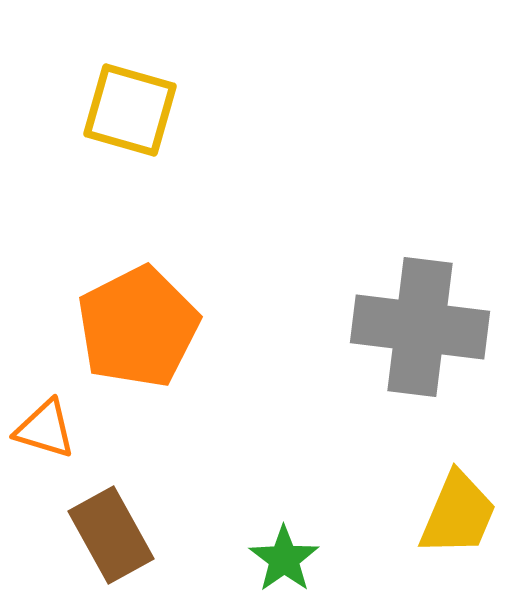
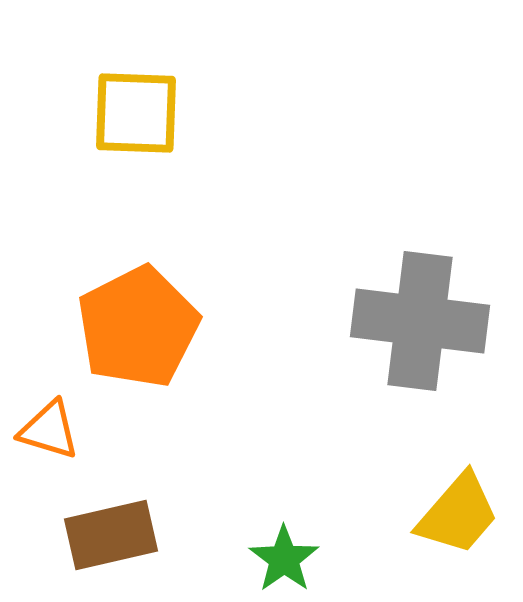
yellow square: moved 6 px right, 3 px down; rotated 14 degrees counterclockwise
gray cross: moved 6 px up
orange triangle: moved 4 px right, 1 px down
yellow trapezoid: rotated 18 degrees clockwise
brown rectangle: rotated 74 degrees counterclockwise
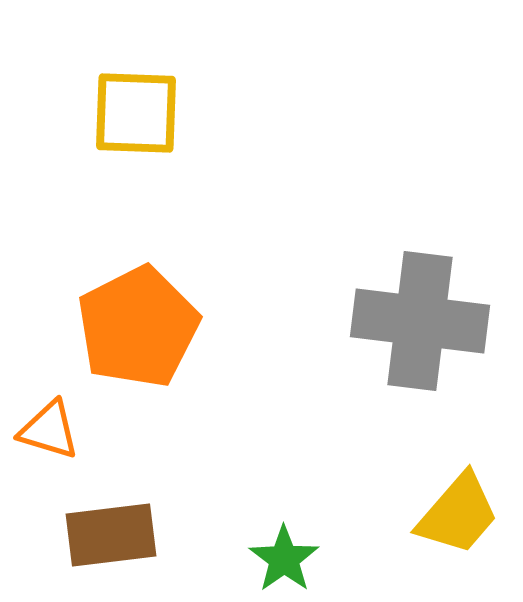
brown rectangle: rotated 6 degrees clockwise
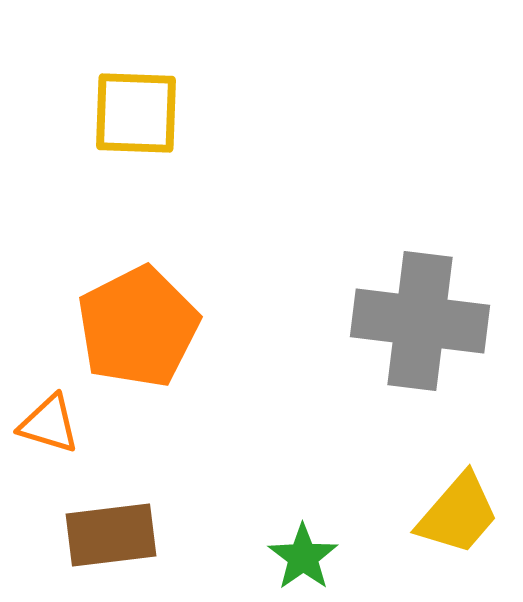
orange triangle: moved 6 px up
green star: moved 19 px right, 2 px up
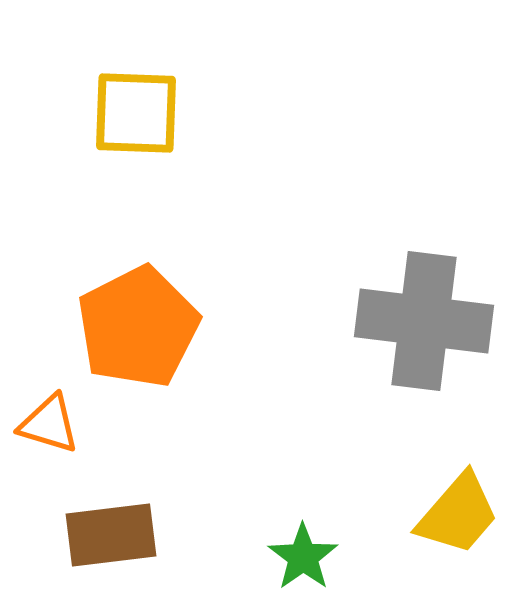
gray cross: moved 4 px right
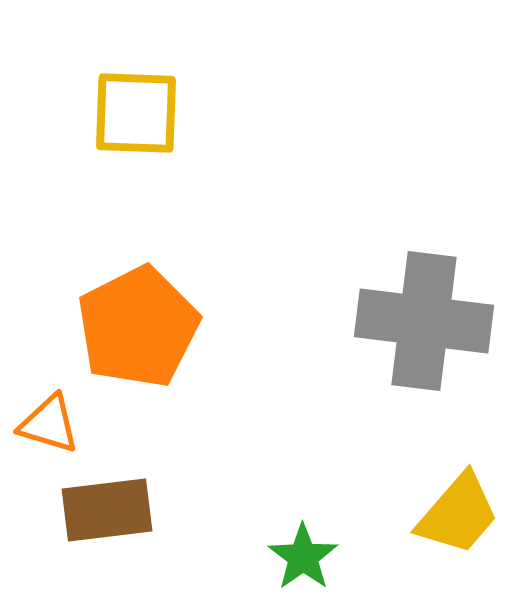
brown rectangle: moved 4 px left, 25 px up
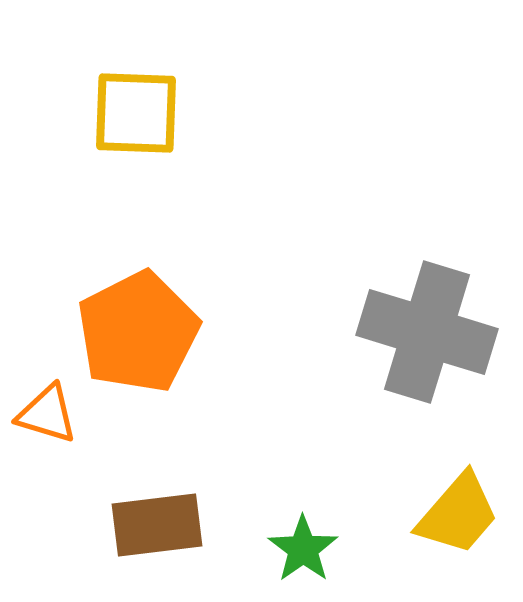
gray cross: moved 3 px right, 11 px down; rotated 10 degrees clockwise
orange pentagon: moved 5 px down
orange triangle: moved 2 px left, 10 px up
brown rectangle: moved 50 px right, 15 px down
green star: moved 8 px up
